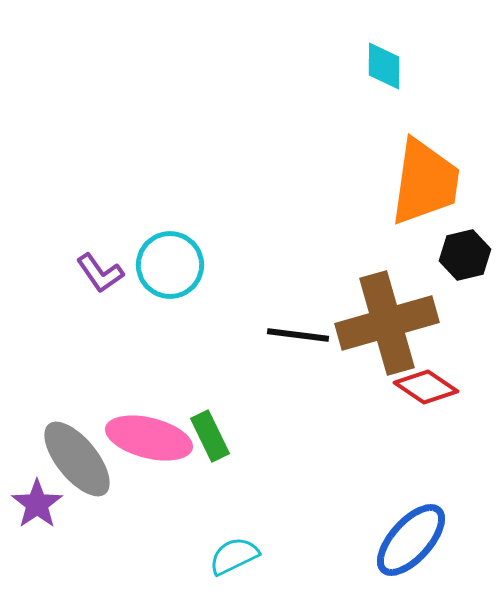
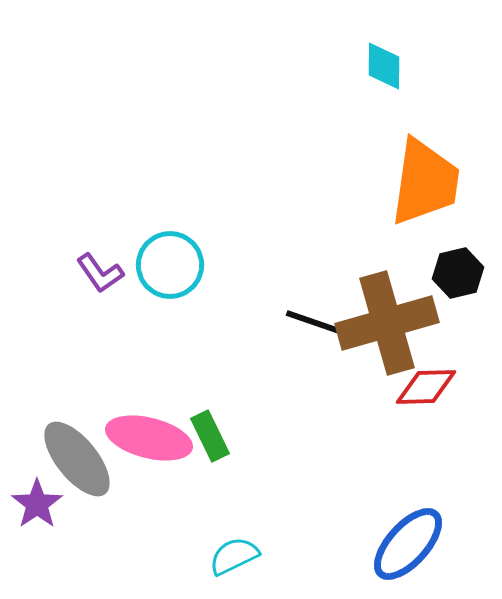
black hexagon: moved 7 px left, 18 px down
black line: moved 18 px right, 12 px up; rotated 12 degrees clockwise
red diamond: rotated 36 degrees counterclockwise
blue ellipse: moved 3 px left, 4 px down
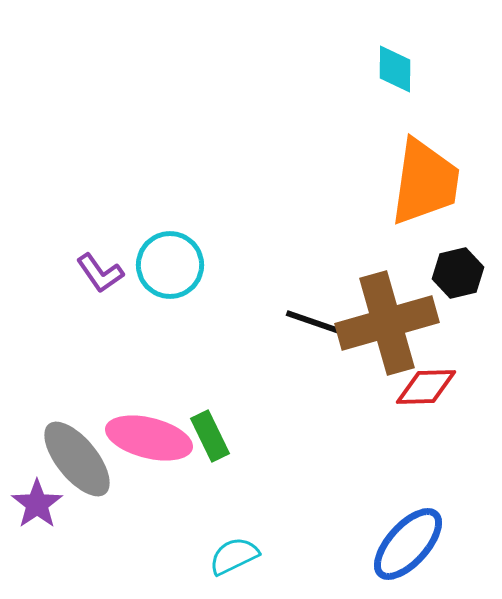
cyan diamond: moved 11 px right, 3 px down
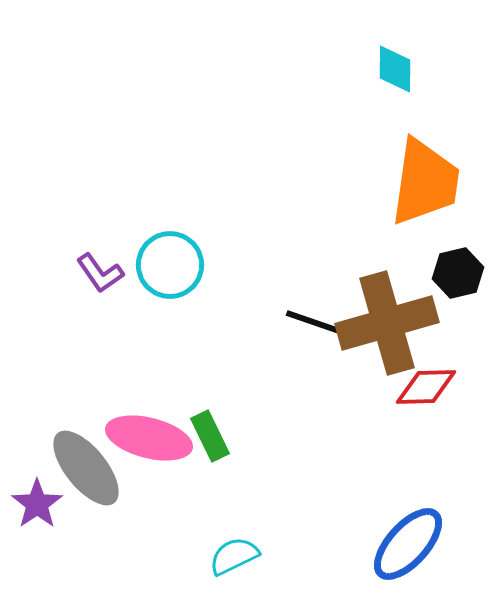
gray ellipse: moved 9 px right, 9 px down
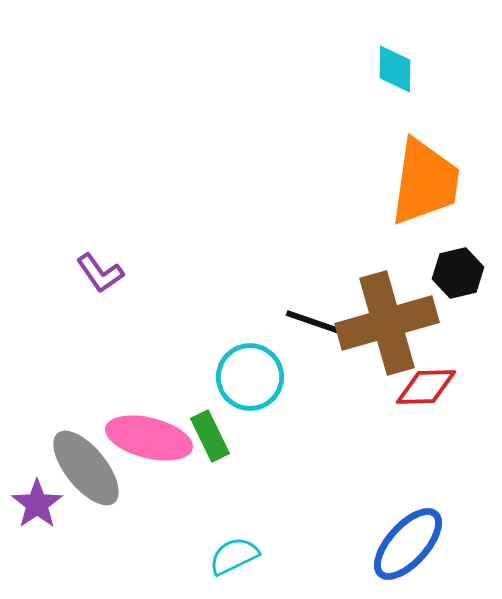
cyan circle: moved 80 px right, 112 px down
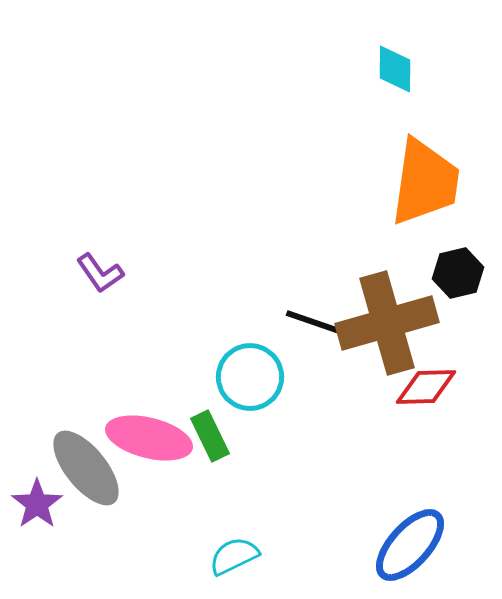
blue ellipse: moved 2 px right, 1 px down
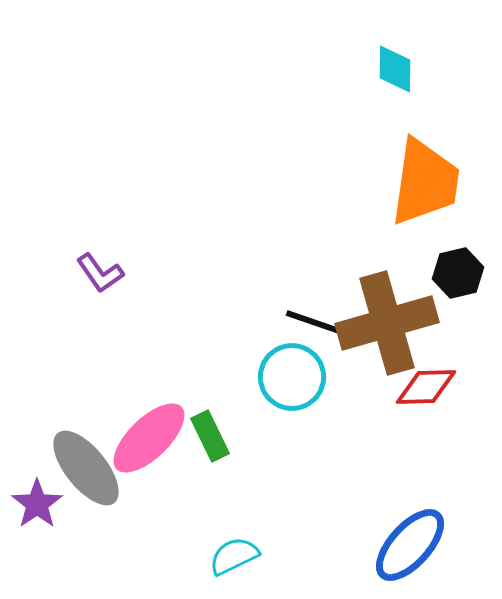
cyan circle: moved 42 px right
pink ellipse: rotated 58 degrees counterclockwise
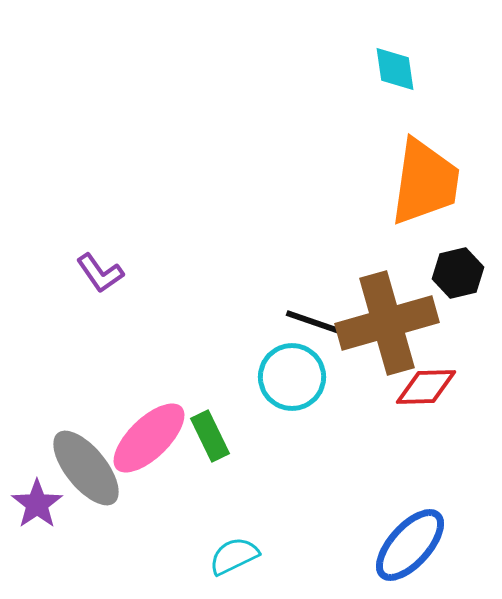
cyan diamond: rotated 9 degrees counterclockwise
